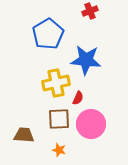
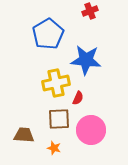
pink circle: moved 6 px down
orange star: moved 5 px left, 2 px up
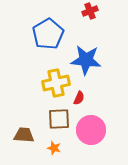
red semicircle: moved 1 px right
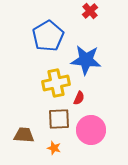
red cross: rotated 21 degrees counterclockwise
blue pentagon: moved 2 px down
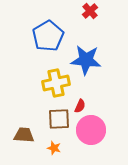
red semicircle: moved 1 px right, 8 px down
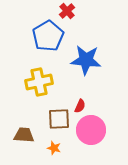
red cross: moved 23 px left
yellow cross: moved 17 px left, 1 px up
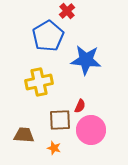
brown square: moved 1 px right, 1 px down
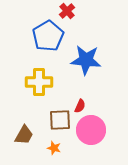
yellow cross: rotated 12 degrees clockwise
brown trapezoid: rotated 115 degrees clockwise
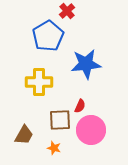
blue star: moved 4 px down; rotated 12 degrees counterclockwise
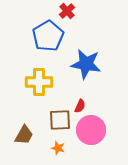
blue star: rotated 16 degrees clockwise
orange star: moved 4 px right
